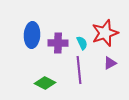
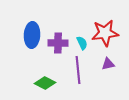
red star: rotated 12 degrees clockwise
purple triangle: moved 2 px left, 1 px down; rotated 16 degrees clockwise
purple line: moved 1 px left
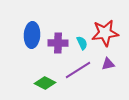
purple line: rotated 64 degrees clockwise
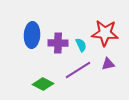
red star: rotated 12 degrees clockwise
cyan semicircle: moved 1 px left, 2 px down
green diamond: moved 2 px left, 1 px down
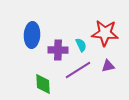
purple cross: moved 7 px down
purple triangle: moved 2 px down
green diamond: rotated 60 degrees clockwise
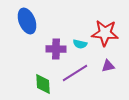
blue ellipse: moved 5 px left, 14 px up; rotated 25 degrees counterclockwise
cyan semicircle: moved 1 px left, 1 px up; rotated 128 degrees clockwise
purple cross: moved 2 px left, 1 px up
purple line: moved 3 px left, 3 px down
